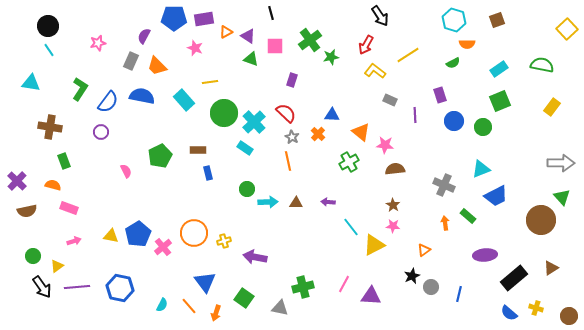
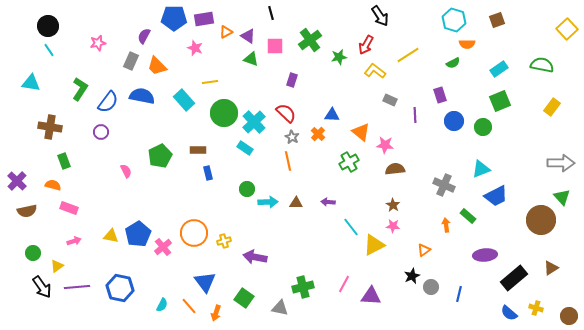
green star at (331, 57): moved 8 px right
orange arrow at (445, 223): moved 1 px right, 2 px down
green circle at (33, 256): moved 3 px up
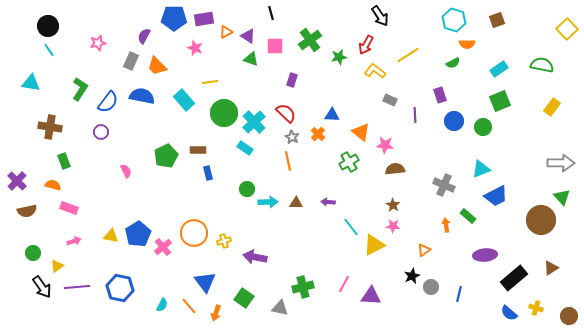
green pentagon at (160, 156): moved 6 px right
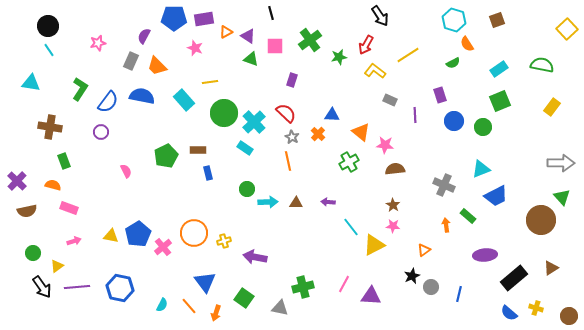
orange semicircle at (467, 44): rotated 56 degrees clockwise
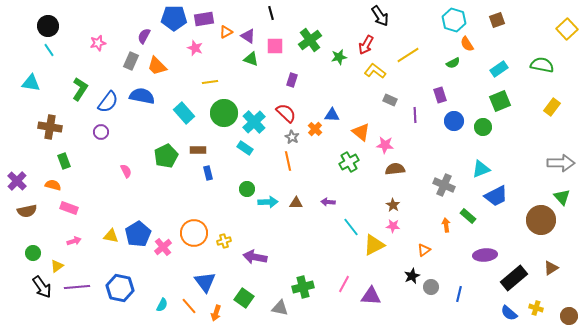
cyan rectangle at (184, 100): moved 13 px down
orange cross at (318, 134): moved 3 px left, 5 px up
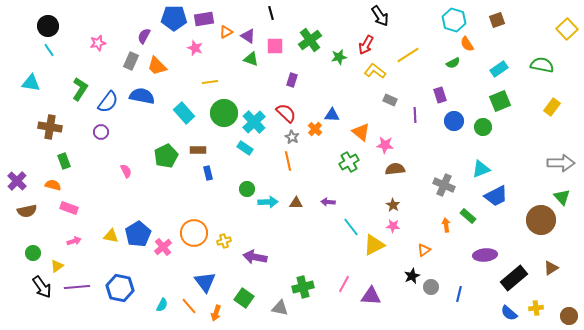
yellow cross at (536, 308): rotated 24 degrees counterclockwise
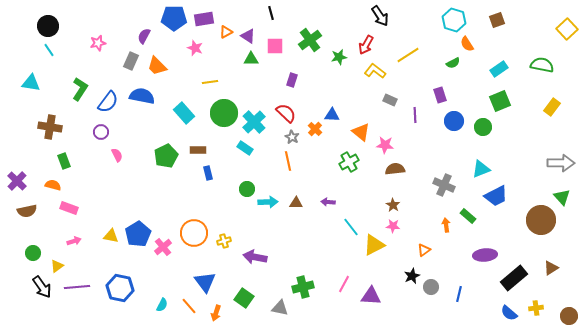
green triangle at (251, 59): rotated 21 degrees counterclockwise
pink semicircle at (126, 171): moved 9 px left, 16 px up
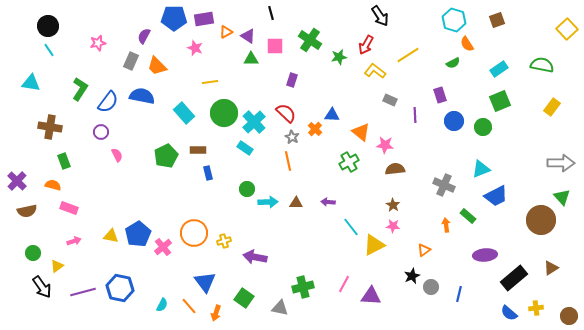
green cross at (310, 40): rotated 20 degrees counterclockwise
purple line at (77, 287): moved 6 px right, 5 px down; rotated 10 degrees counterclockwise
